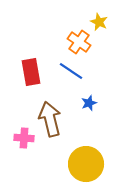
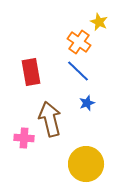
blue line: moved 7 px right; rotated 10 degrees clockwise
blue star: moved 2 px left
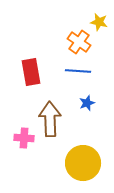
yellow star: rotated 12 degrees counterclockwise
blue line: rotated 40 degrees counterclockwise
brown arrow: rotated 12 degrees clockwise
yellow circle: moved 3 px left, 1 px up
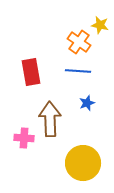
yellow star: moved 1 px right, 3 px down
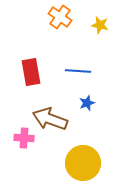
orange cross: moved 19 px left, 25 px up
brown arrow: rotated 68 degrees counterclockwise
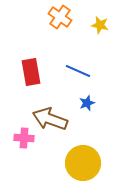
blue line: rotated 20 degrees clockwise
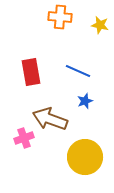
orange cross: rotated 30 degrees counterclockwise
blue star: moved 2 px left, 2 px up
pink cross: rotated 24 degrees counterclockwise
yellow circle: moved 2 px right, 6 px up
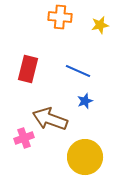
yellow star: rotated 24 degrees counterclockwise
red rectangle: moved 3 px left, 3 px up; rotated 24 degrees clockwise
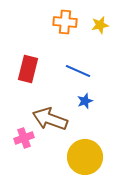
orange cross: moved 5 px right, 5 px down
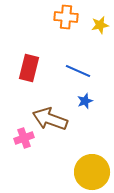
orange cross: moved 1 px right, 5 px up
red rectangle: moved 1 px right, 1 px up
yellow circle: moved 7 px right, 15 px down
